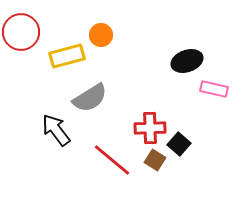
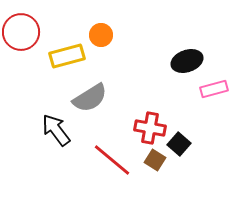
pink rectangle: rotated 28 degrees counterclockwise
red cross: rotated 12 degrees clockwise
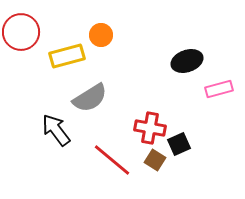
pink rectangle: moved 5 px right
black square: rotated 25 degrees clockwise
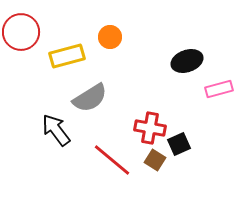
orange circle: moved 9 px right, 2 px down
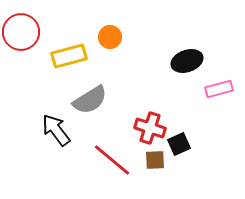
yellow rectangle: moved 2 px right
gray semicircle: moved 2 px down
red cross: rotated 8 degrees clockwise
brown square: rotated 35 degrees counterclockwise
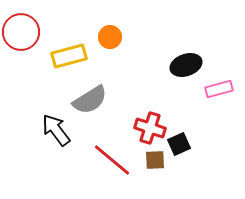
black ellipse: moved 1 px left, 4 px down
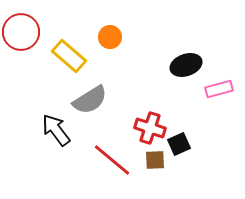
yellow rectangle: rotated 56 degrees clockwise
